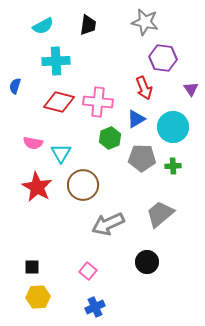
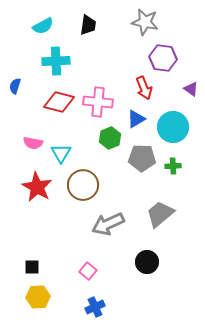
purple triangle: rotated 21 degrees counterclockwise
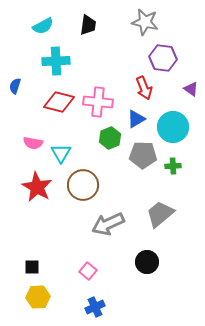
gray pentagon: moved 1 px right, 3 px up
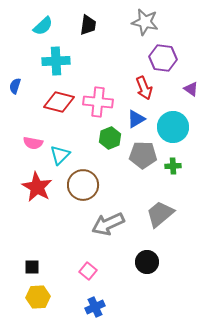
cyan semicircle: rotated 15 degrees counterclockwise
cyan triangle: moved 1 px left, 2 px down; rotated 15 degrees clockwise
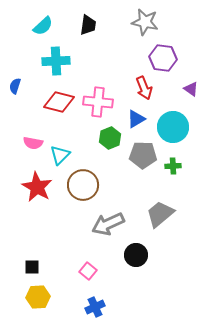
black circle: moved 11 px left, 7 px up
